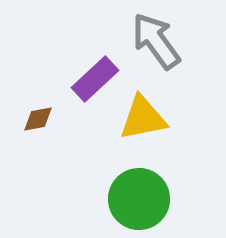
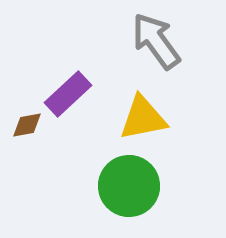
purple rectangle: moved 27 px left, 15 px down
brown diamond: moved 11 px left, 6 px down
green circle: moved 10 px left, 13 px up
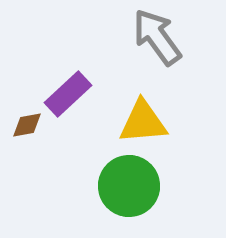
gray arrow: moved 1 px right, 4 px up
yellow triangle: moved 4 px down; rotated 6 degrees clockwise
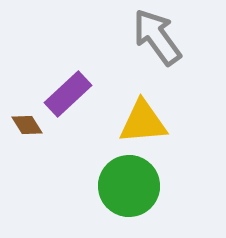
brown diamond: rotated 68 degrees clockwise
